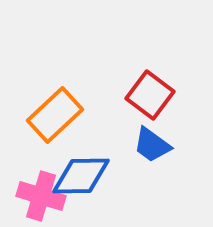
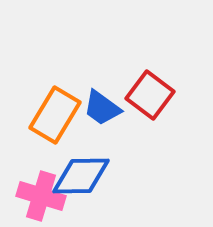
orange rectangle: rotated 16 degrees counterclockwise
blue trapezoid: moved 50 px left, 37 px up
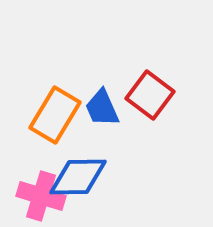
blue trapezoid: rotated 30 degrees clockwise
blue diamond: moved 3 px left, 1 px down
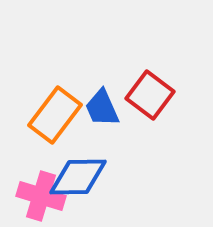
orange rectangle: rotated 6 degrees clockwise
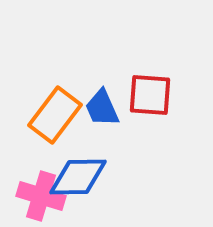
red square: rotated 33 degrees counterclockwise
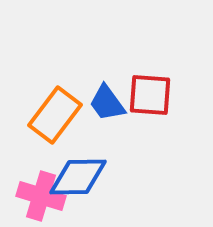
blue trapezoid: moved 5 px right, 5 px up; rotated 12 degrees counterclockwise
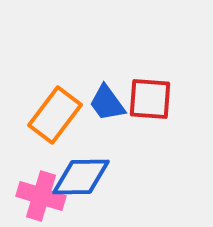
red square: moved 4 px down
blue diamond: moved 3 px right
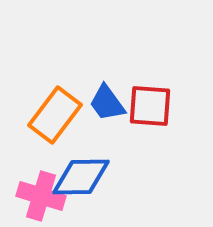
red square: moved 7 px down
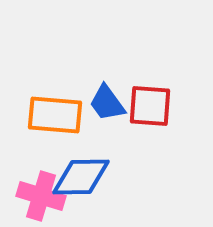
orange rectangle: rotated 58 degrees clockwise
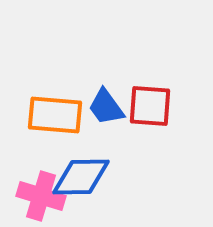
blue trapezoid: moved 1 px left, 4 px down
